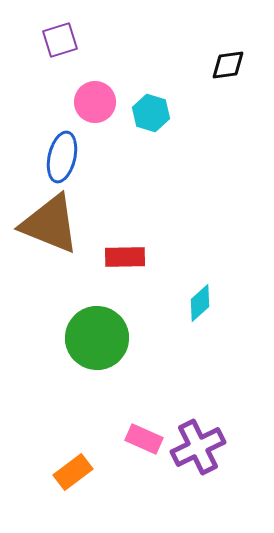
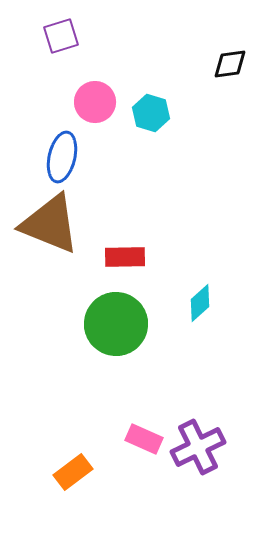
purple square: moved 1 px right, 4 px up
black diamond: moved 2 px right, 1 px up
green circle: moved 19 px right, 14 px up
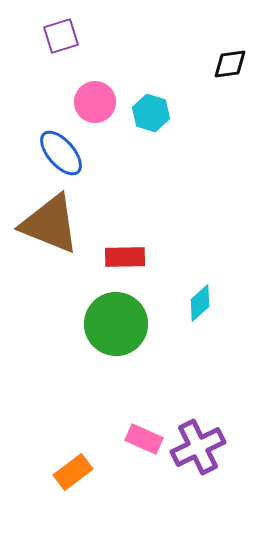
blue ellipse: moved 1 px left, 4 px up; rotated 54 degrees counterclockwise
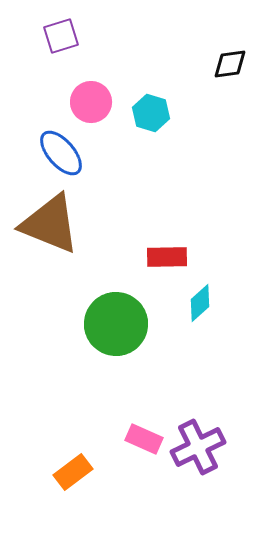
pink circle: moved 4 px left
red rectangle: moved 42 px right
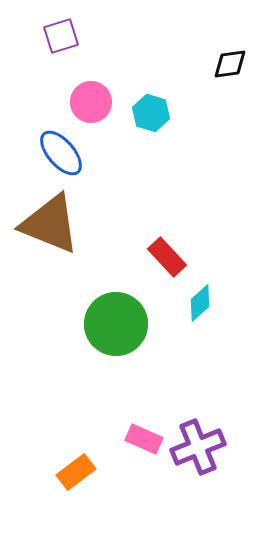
red rectangle: rotated 48 degrees clockwise
purple cross: rotated 4 degrees clockwise
orange rectangle: moved 3 px right
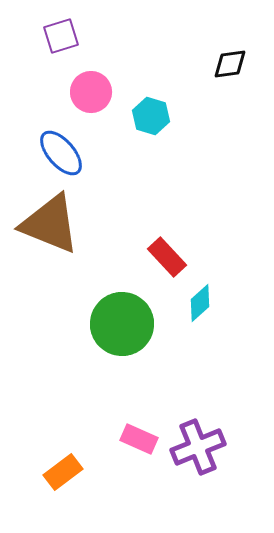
pink circle: moved 10 px up
cyan hexagon: moved 3 px down
green circle: moved 6 px right
pink rectangle: moved 5 px left
orange rectangle: moved 13 px left
